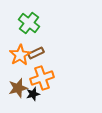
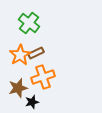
orange cross: moved 1 px right, 1 px up
black star: moved 1 px left, 8 px down
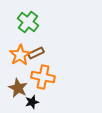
green cross: moved 1 px left, 1 px up
orange cross: rotated 30 degrees clockwise
brown star: rotated 30 degrees counterclockwise
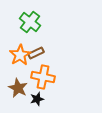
green cross: moved 2 px right
black star: moved 5 px right, 3 px up
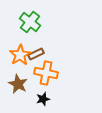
brown rectangle: moved 1 px down
orange cross: moved 3 px right, 4 px up
brown star: moved 4 px up
black star: moved 6 px right
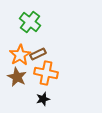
brown rectangle: moved 2 px right
brown star: moved 1 px left, 7 px up
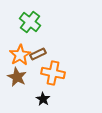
orange cross: moved 7 px right
black star: rotated 24 degrees counterclockwise
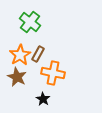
brown rectangle: rotated 35 degrees counterclockwise
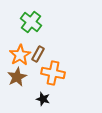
green cross: moved 1 px right
brown star: rotated 18 degrees clockwise
black star: rotated 16 degrees counterclockwise
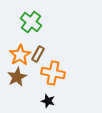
black star: moved 5 px right, 2 px down
